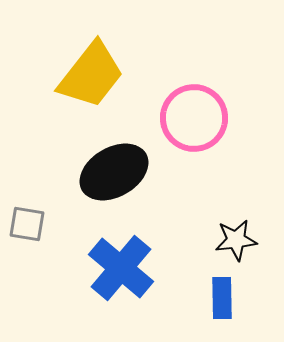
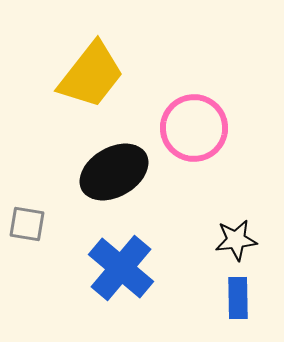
pink circle: moved 10 px down
blue rectangle: moved 16 px right
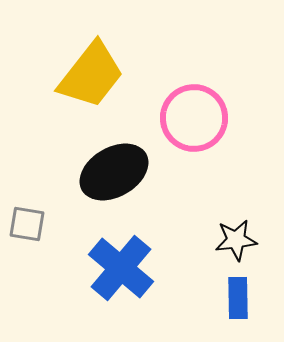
pink circle: moved 10 px up
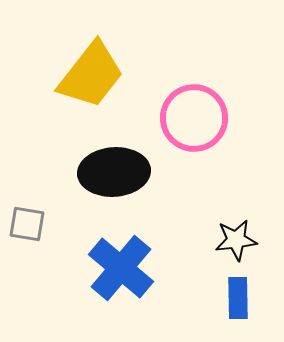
black ellipse: rotated 26 degrees clockwise
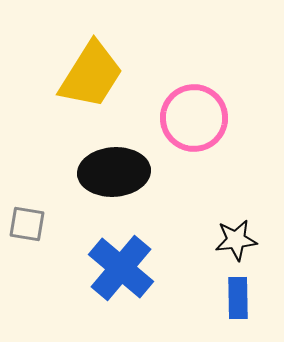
yellow trapezoid: rotated 6 degrees counterclockwise
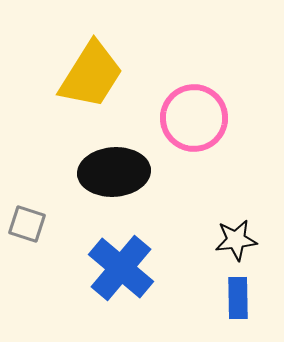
gray square: rotated 9 degrees clockwise
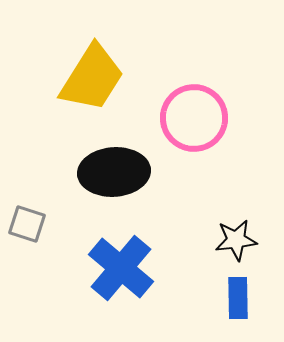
yellow trapezoid: moved 1 px right, 3 px down
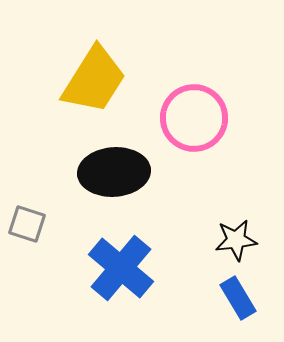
yellow trapezoid: moved 2 px right, 2 px down
blue rectangle: rotated 30 degrees counterclockwise
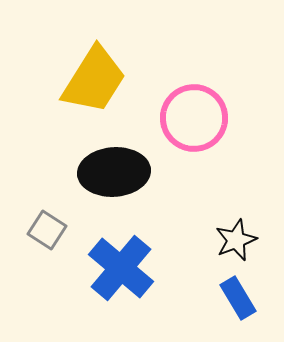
gray square: moved 20 px right, 6 px down; rotated 15 degrees clockwise
black star: rotated 15 degrees counterclockwise
